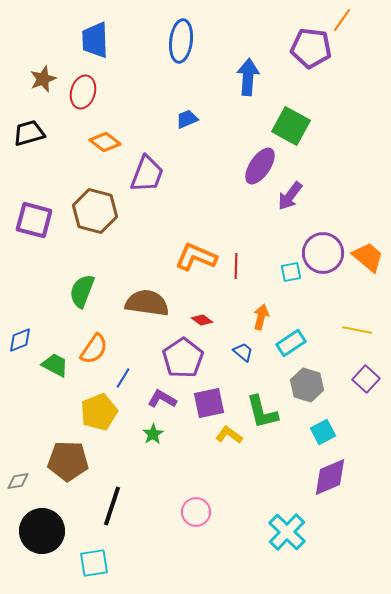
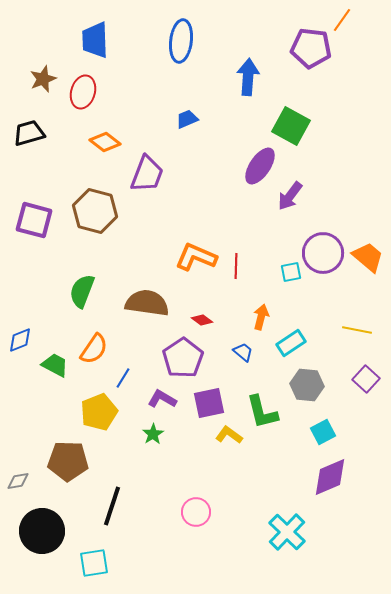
gray hexagon at (307, 385): rotated 12 degrees counterclockwise
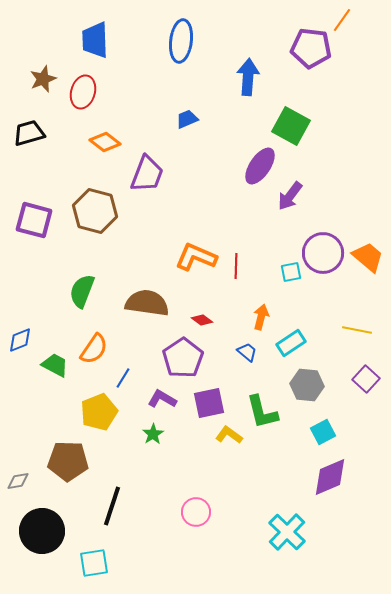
blue trapezoid at (243, 352): moved 4 px right
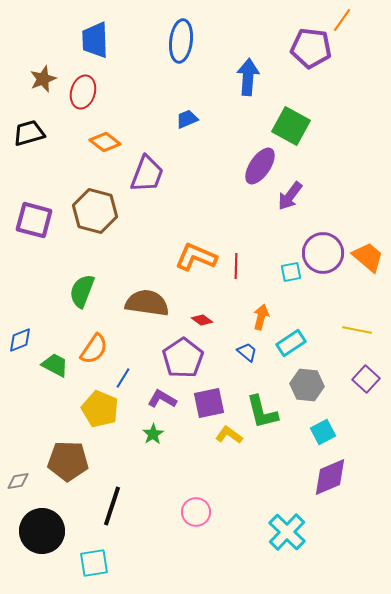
yellow pentagon at (99, 412): moved 1 px right, 3 px up; rotated 27 degrees counterclockwise
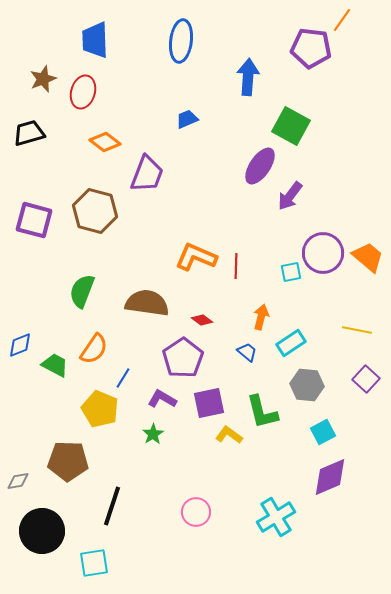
blue diamond at (20, 340): moved 5 px down
cyan cross at (287, 532): moved 11 px left, 15 px up; rotated 15 degrees clockwise
